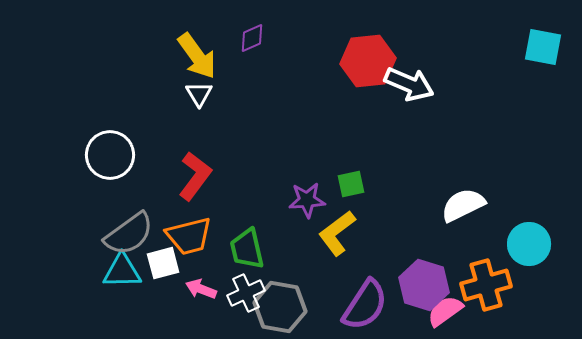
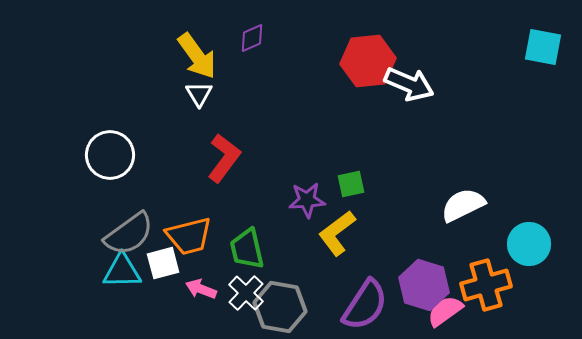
red L-shape: moved 29 px right, 18 px up
white cross: rotated 21 degrees counterclockwise
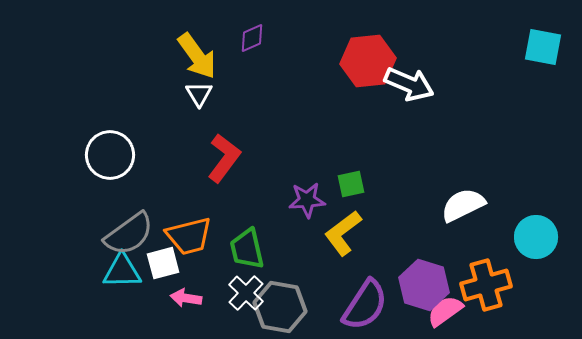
yellow L-shape: moved 6 px right
cyan circle: moved 7 px right, 7 px up
pink arrow: moved 15 px left, 9 px down; rotated 12 degrees counterclockwise
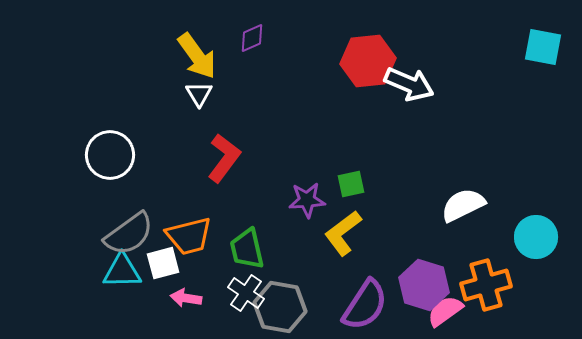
white cross: rotated 9 degrees counterclockwise
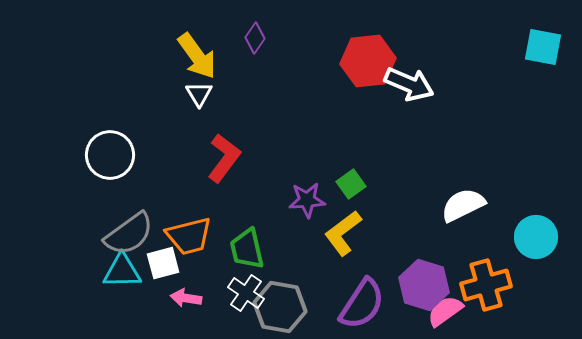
purple diamond: moved 3 px right; rotated 32 degrees counterclockwise
green square: rotated 24 degrees counterclockwise
purple semicircle: moved 3 px left, 1 px up
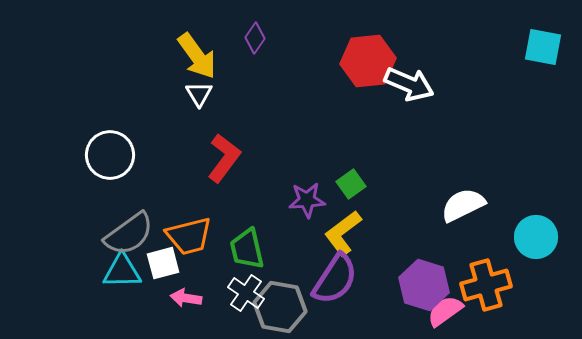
purple semicircle: moved 27 px left, 25 px up
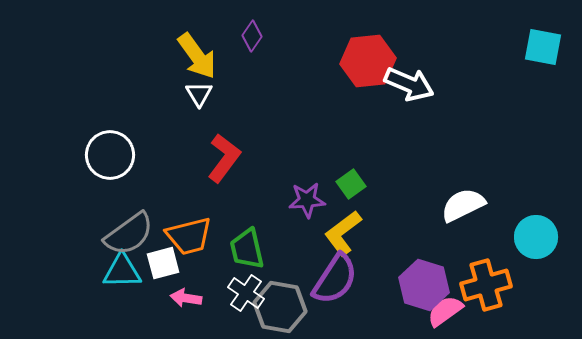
purple diamond: moved 3 px left, 2 px up
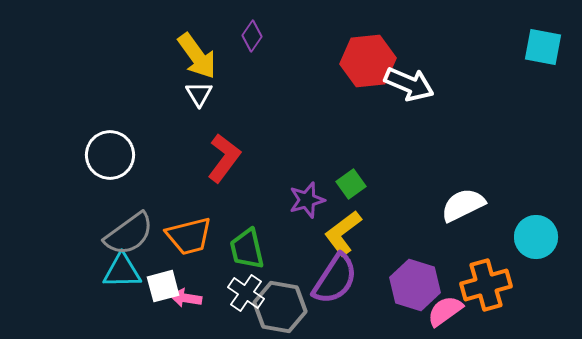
purple star: rotated 12 degrees counterclockwise
white square: moved 23 px down
purple hexagon: moved 9 px left
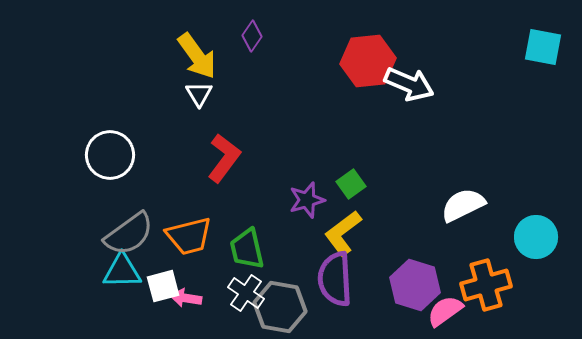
purple semicircle: rotated 144 degrees clockwise
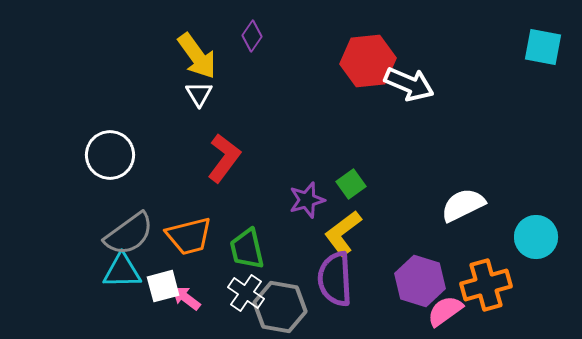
purple hexagon: moved 5 px right, 4 px up
pink arrow: rotated 28 degrees clockwise
